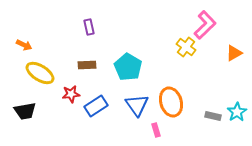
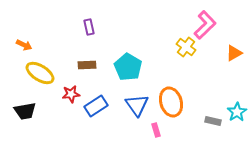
gray rectangle: moved 5 px down
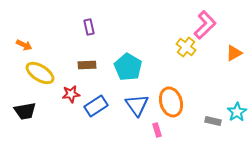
pink rectangle: moved 1 px right
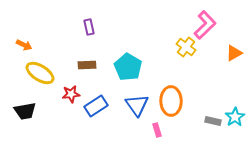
orange ellipse: moved 1 px up; rotated 16 degrees clockwise
cyan star: moved 2 px left, 5 px down
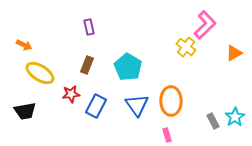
brown rectangle: rotated 66 degrees counterclockwise
blue rectangle: rotated 30 degrees counterclockwise
gray rectangle: rotated 49 degrees clockwise
pink rectangle: moved 10 px right, 5 px down
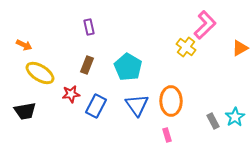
orange triangle: moved 6 px right, 5 px up
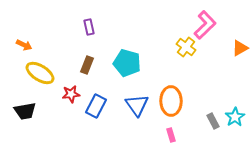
cyan pentagon: moved 1 px left, 4 px up; rotated 16 degrees counterclockwise
pink rectangle: moved 4 px right
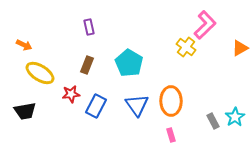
cyan pentagon: moved 2 px right; rotated 16 degrees clockwise
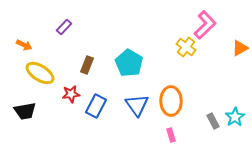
purple rectangle: moved 25 px left; rotated 56 degrees clockwise
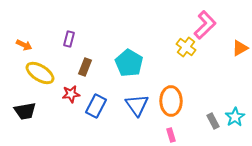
purple rectangle: moved 5 px right, 12 px down; rotated 28 degrees counterclockwise
brown rectangle: moved 2 px left, 2 px down
